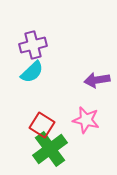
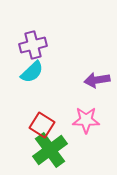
pink star: rotated 12 degrees counterclockwise
green cross: moved 1 px down
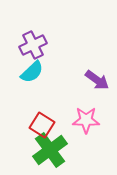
purple cross: rotated 12 degrees counterclockwise
purple arrow: rotated 135 degrees counterclockwise
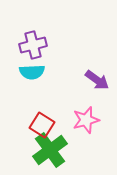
purple cross: rotated 12 degrees clockwise
cyan semicircle: rotated 40 degrees clockwise
pink star: rotated 16 degrees counterclockwise
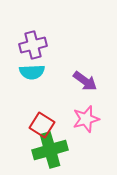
purple arrow: moved 12 px left, 1 px down
pink star: moved 1 px up
green cross: rotated 20 degrees clockwise
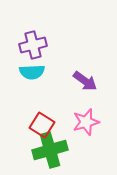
pink star: moved 3 px down
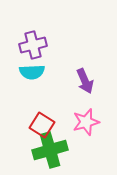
purple arrow: rotated 30 degrees clockwise
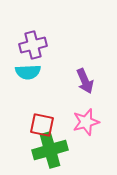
cyan semicircle: moved 4 px left
red square: rotated 20 degrees counterclockwise
